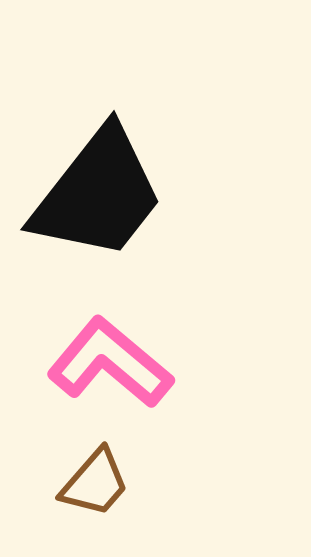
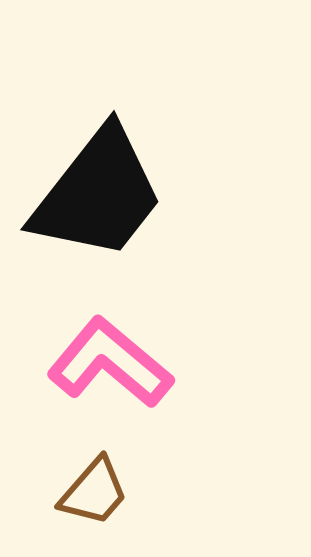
brown trapezoid: moved 1 px left, 9 px down
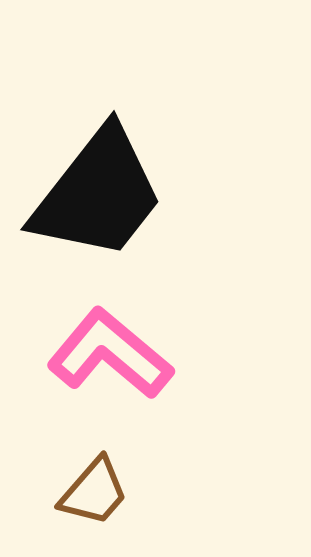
pink L-shape: moved 9 px up
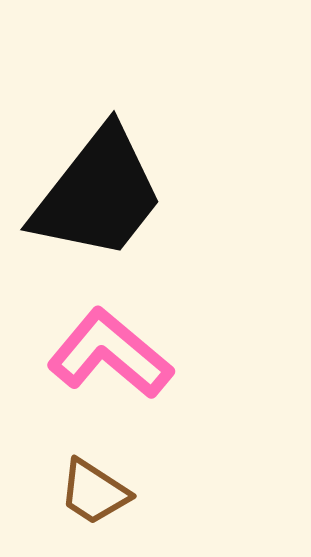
brown trapezoid: rotated 82 degrees clockwise
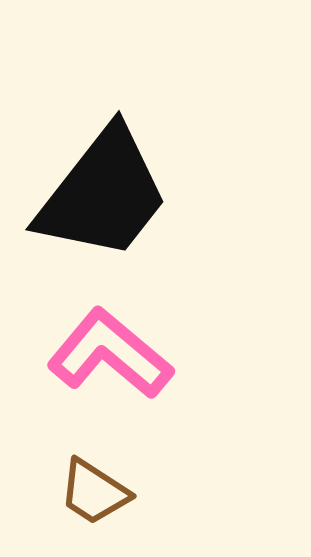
black trapezoid: moved 5 px right
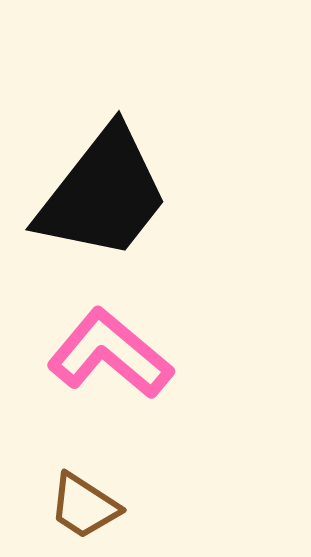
brown trapezoid: moved 10 px left, 14 px down
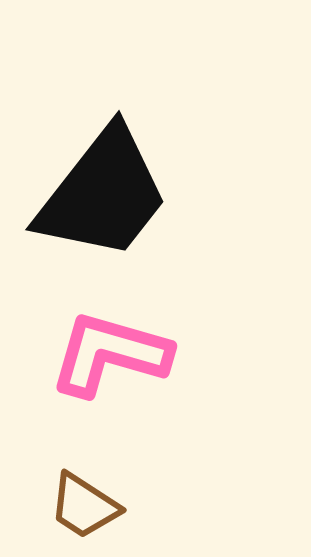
pink L-shape: rotated 24 degrees counterclockwise
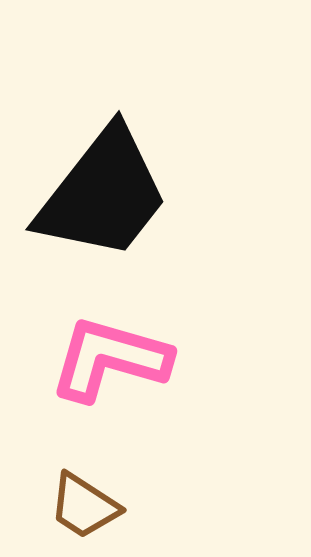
pink L-shape: moved 5 px down
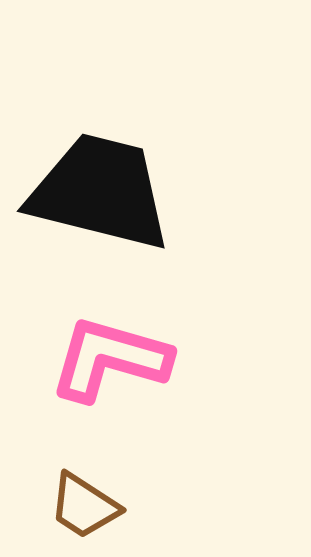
black trapezoid: moved 3 px left, 2 px up; rotated 114 degrees counterclockwise
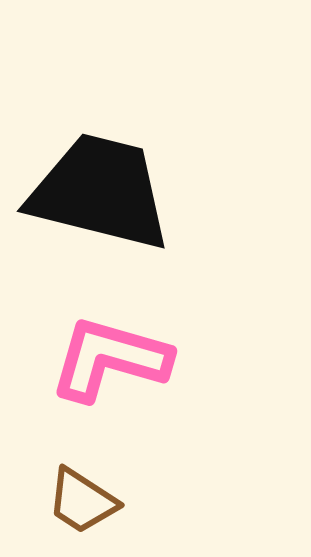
brown trapezoid: moved 2 px left, 5 px up
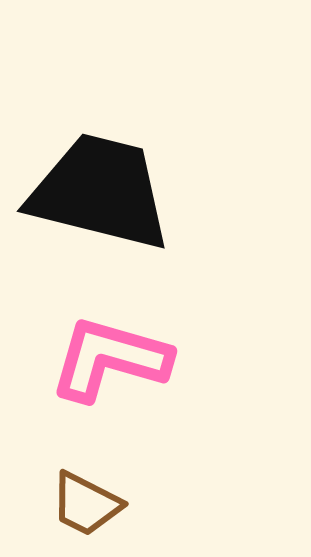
brown trapezoid: moved 4 px right, 3 px down; rotated 6 degrees counterclockwise
